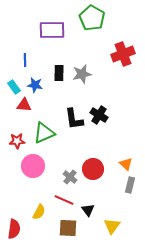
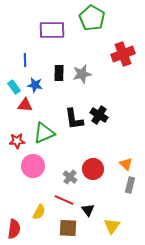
red triangle: moved 1 px right
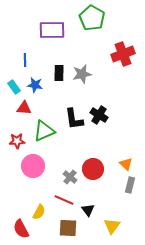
red triangle: moved 1 px left, 3 px down
green triangle: moved 2 px up
red semicircle: moved 7 px right; rotated 144 degrees clockwise
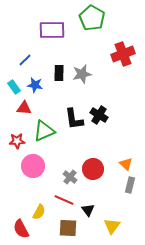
blue line: rotated 48 degrees clockwise
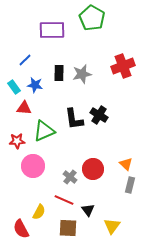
red cross: moved 12 px down
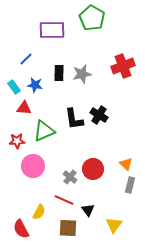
blue line: moved 1 px right, 1 px up
yellow triangle: moved 2 px right, 1 px up
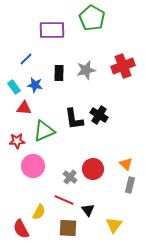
gray star: moved 4 px right, 4 px up
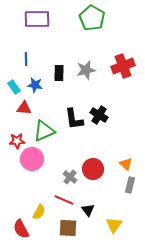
purple rectangle: moved 15 px left, 11 px up
blue line: rotated 48 degrees counterclockwise
pink circle: moved 1 px left, 7 px up
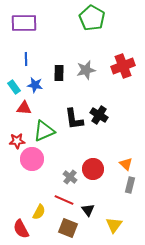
purple rectangle: moved 13 px left, 4 px down
brown square: rotated 18 degrees clockwise
